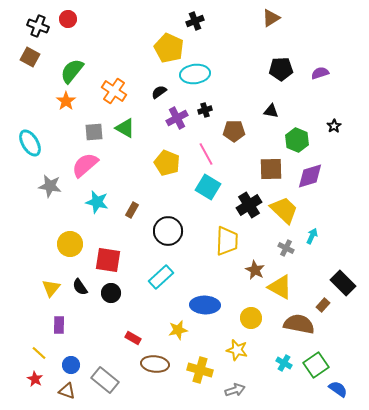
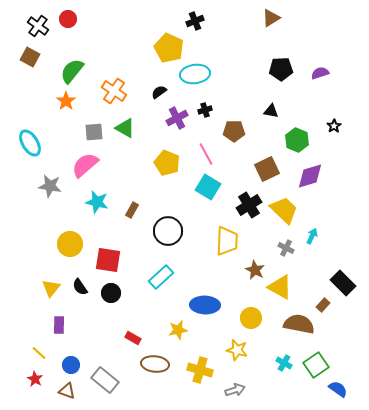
black cross at (38, 26): rotated 15 degrees clockwise
brown square at (271, 169): moved 4 px left; rotated 25 degrees counterclockwise
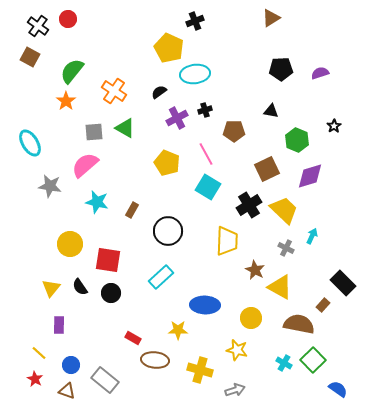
yellow star at (178, 330): rotated 12 degrees clockwise
brown ellipse at (155, 364): moved 4 px up
green square at (316, 365): moved 3 px left, 5 px up; rotated 10 degrees counterclockwise
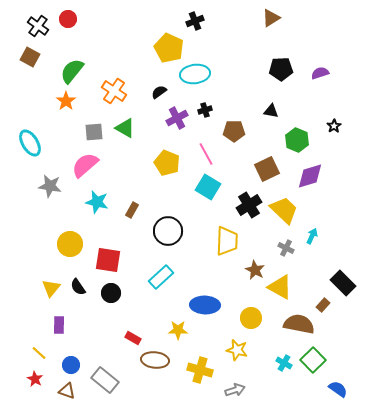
black semicircle at (80, 287): moved 2 px left
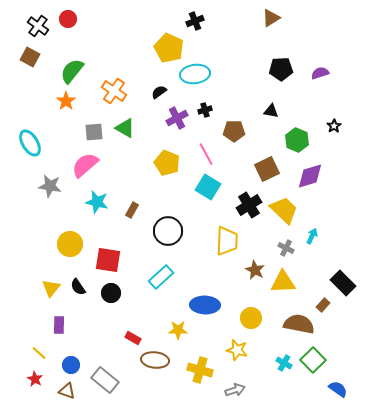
yellow triangle at (280, 287): moved 3 px right, 5 px up; rotated 32 degrees counterclockwise
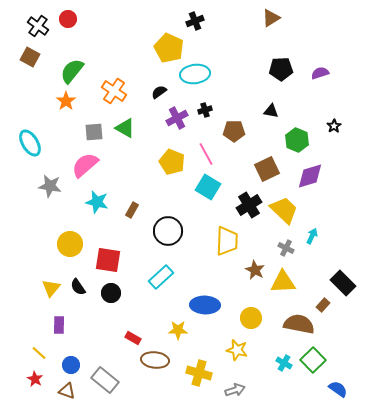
yellow pentagon at (167, 163): moved 5 px right, 1 px up
yellow cross at (200, 370): moved 1 px left, 3 px down
